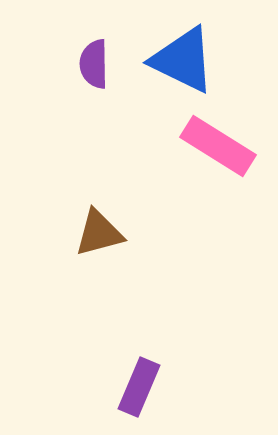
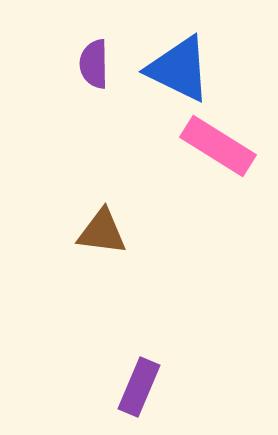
blue triangle: moved 4 px left, 9 px down
brown triangle: moved 3 px right, 1 px up; rotated 22 degrees clockwise
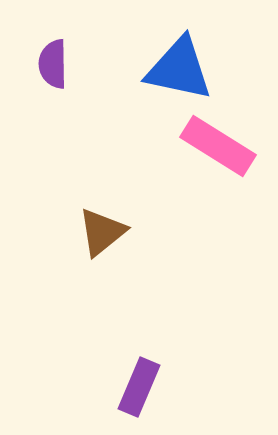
purple semicircle: moved 41 px left
blue triangle: rotated 14 degrees counterclockwise
brown triangle: rotated 46 degrees counterclockwise
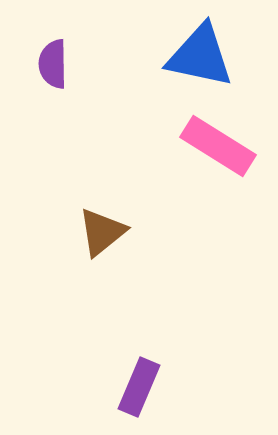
blue triangle: moved 21 px right, 13 px up
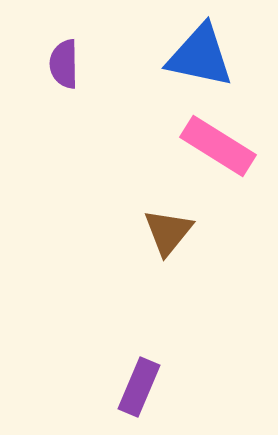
purple semicircle: moved 11 px right
brown triangle: moved 66 px right; rotated 12 degrees counterclockwise
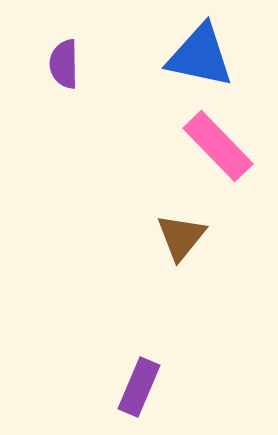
pink rectangle: rotated 14 degrees clockwise
brown triangle: moved 13 px right, 5 px down
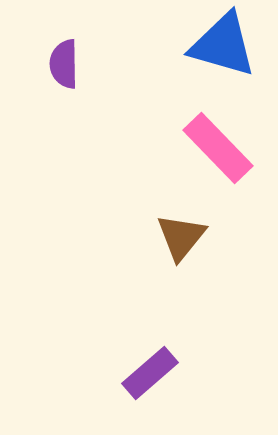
blue triangle: moved 23 px right, 11 px up; rotated 4 degrees clockwise
pink rectangle: moved 2 px down
purple rectangle: moved 11 px right, 14 px up; rotated 26 degrees clockwise
